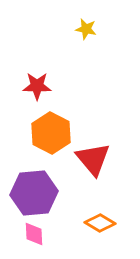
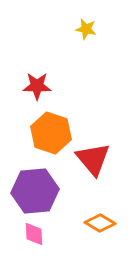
orange hexagon: rotated 9 degrees counterclockwise
purple hexagon: moved 1 px right, 2 px up
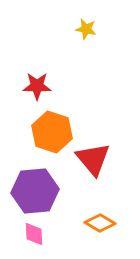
orange hexagon: moved 1 px right, 1 px up
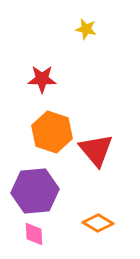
red star: moved 5 px right, 7 px up
red triangle: moved 3 px right, 9 px up
orange diamond: moved 2 px left
